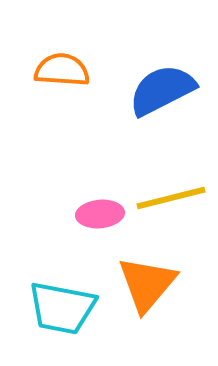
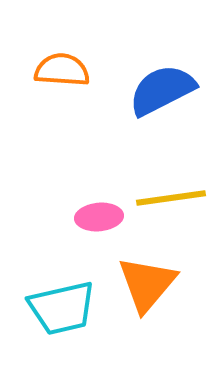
yellow line: rotated 6 degrees clockwise
pink ellipse: moved 1 px left, 3 px down
cyan trapezoid: rotated 24 degrees counterclockwise
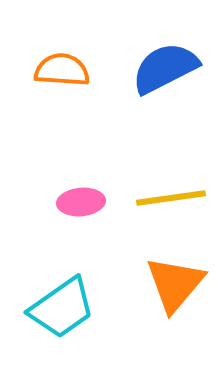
blue semicircle: moved 3 px right, 22 px up
pink ellipse: moved 18 px left, 15 px up
orange triangle: moved 28 px right
cyan trapezoid: rotated 22 degrees counterclockwise
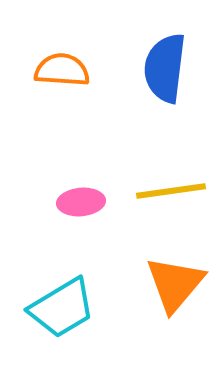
blue semicircle: rotated 56 degrees counterclockwise
yellow line: moved 7 px up
cyan trapezoid: rotated 4 degrees clockwise
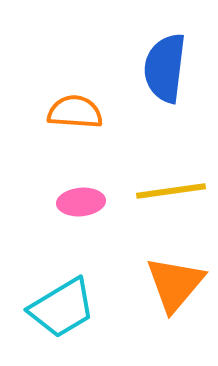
orange semicircle: moved 13 px right, 42 px down
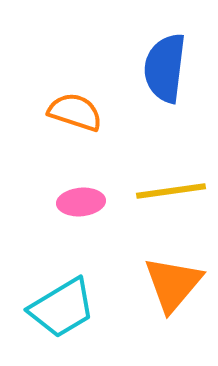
orange semicircle: rotated 14 degrees clockwise
orange triangle: moved 2 px left
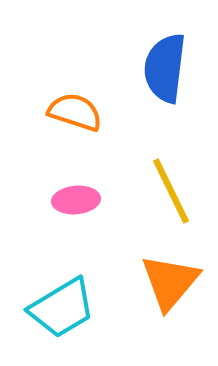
yellow line: rotated 72 degrees clockwise
pink ellipse: moved 5 px left, 2 px up
orange triangle: moved 3 px left, 2 px up
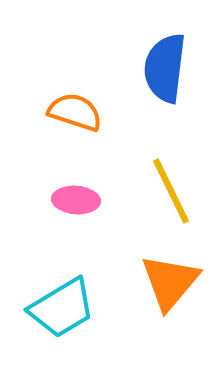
pink ellipse: rotated 9 degrees clockwise
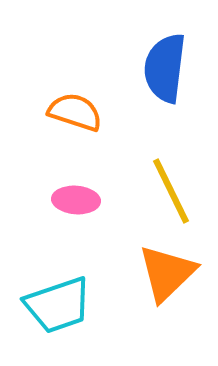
orange triangle: moved 3 px left, 9 px up; rotated 6 degrees clockwise
cyan trapezoid: moved 4 px left, 3 px up; rotated 12 degrees clockwise
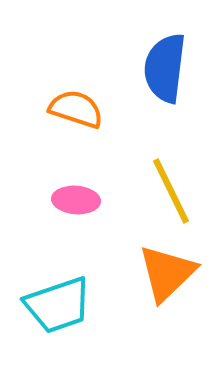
orange semicircle: moved 1 px right, 3 px up
